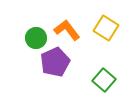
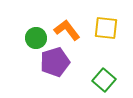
yellow square: rotated 25 degrees counterclockwise
purple pentagon: rotated 8 degrees clockwise
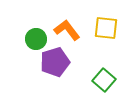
green circle: moved 1 px down
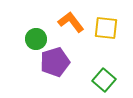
orange L-shape: moved 4 px right, 8 px up
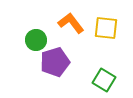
orange L-shape: moved 1 px down
green circle: moved 1 px down
green square: rotated 10 degrees counterclockwise
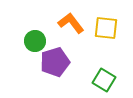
green circle: moved 1 px left, 1 px down
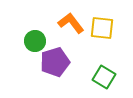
yellow square: moved 4 px left
green square: moved 3 px up
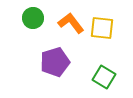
green circle: moved 2 px left, 23 px up
